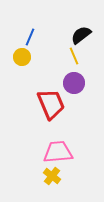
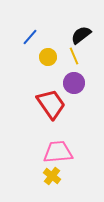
blue line: rotated 18 degrees clockwise
yellow circle: moved 26 px right
red trapezoid: rotated 12 degrees counterclockwise
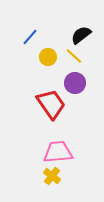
yellow line: rotated 24 degrees counterclockwise
purple circle: moved 1 px right
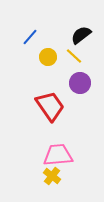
purple circle: moved 5 px right
red trapezoid: moved 1 px left, 2 px down
pink trapezoid: moved 3 px down
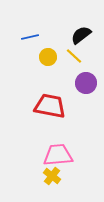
blue line: rotated 36 degrees clockwise
purple circle: moved 6 px right
red trapezoid: rotated 44 degrees counterclockwise
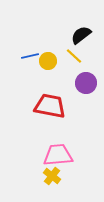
blue line: moved 19 px down
yellow circle: moved 4 px down
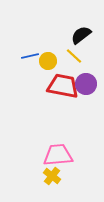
purple circle: moved 1 px down
red trapezoid: moved 13 px right, 20 px up
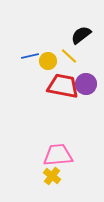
yellow line: moved 5 px left
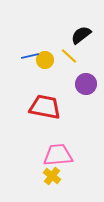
yellow circle: moved 3 px left, 1 px up
red trapezoid: moved 18 px left, 21 px down
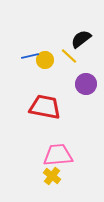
black semicircle: moved 4 px down
